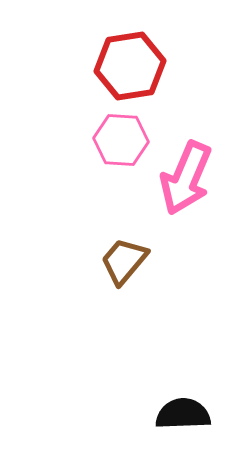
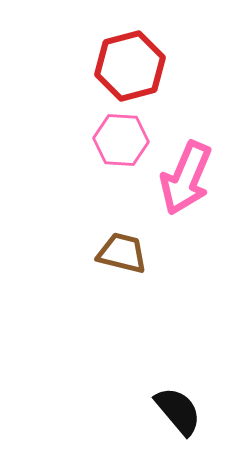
red hexagon: rotated 6 degrees counterclockwise
brown trapezoid: moved 2 px left, 8 px up; rotated 64 degrees clockwise
black semicircle: moved 5 px left, 3 px up; rotated 52 degrees clockwise
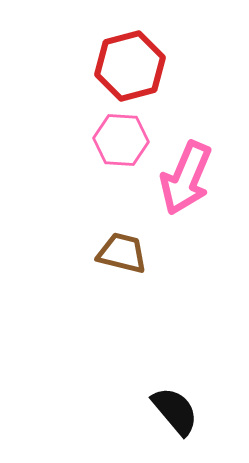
black semicircle: moved 3 px left
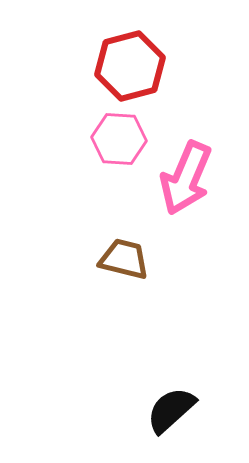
pink hexagon: moved 2 px left, 1 px up
brown trapezoid: moved 2 px right, 6 px down
black semicircle: moved 4 px left, 1 px up; rotated 92 degrees counterclockwise
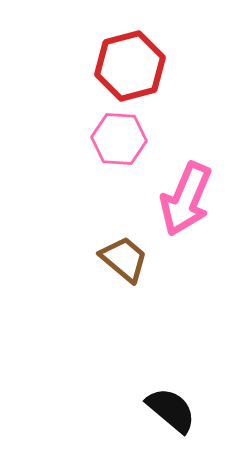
pink arrow: moved 21 px down
brown trapezoid: rotated 26 degrees clockwise
black semicircle: rotated 82 degrees clockwise
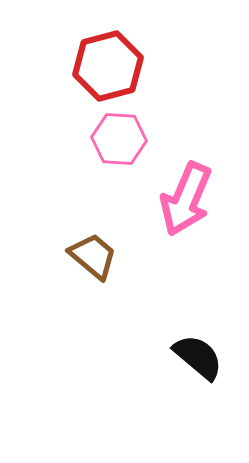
red hexagon: moved 22 px left
brown trapezoid: moved 31 px left, 3 px up
black semicircle: moved 27 px right, 53 px up
